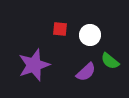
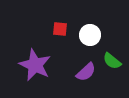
green semicircle: moved 2 px right
purple star: moved 1 px right; rotated 28 degrees counterclockwise
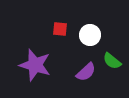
purple star: rotated 8 degrees counterclockwise
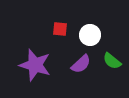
purple semicircle: moved 5 px left, 8 px up
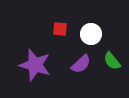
white circle: moved 1 px right, 1 px up
green semicircle: rotated 12 degrees clockwise
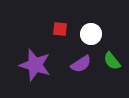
purple semicircle: rotated 10 degrees clockwise
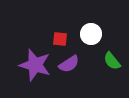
red square: moved 10 px down
purple semicircle: moved 12 px left
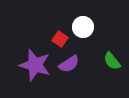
white circle: moved 8 px left, 7 px up
red square: rotated 28 degrees clockwise
